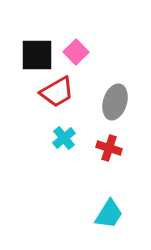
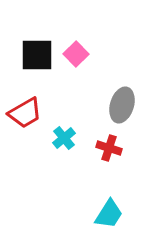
pink square: moved 2 px down
red trapezoid: moved 32 px left, 21 px down
gray ellipse: moved 7 px right, 3 px down
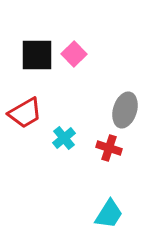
pink square: moved 2 px left
gray ellipse: moved 3 px right, 5 px down
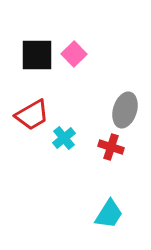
red trapezoid: moved 7 px right, 2 px down
red cross: moved 2 px right, 1 px up
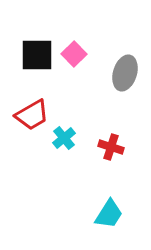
gray ellipse: moved 37 px up
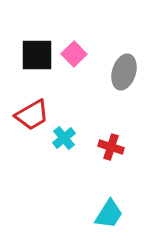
gray ellipse: moved 1 px left, 1 px up
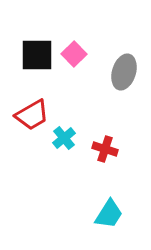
red cross: moved 6 px left, 2 px down
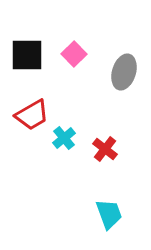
black square: moved 10 px left
red cross: rotated 20 degrees clockwise
cyan trapezoid: rotated 52 degrees counterclockwise
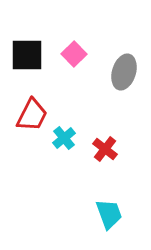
red trapezoid: rotated 33 degrees counterclockwise
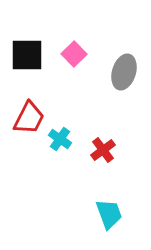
red trapezoid: moved 3 px left, 3 px down
cyan cross: moved 4 px left, 1 px down; rotated 15 degrees counterclockwise
red cross: moved 2 px left, 1 px down; rotated 15 degrees clockwise
